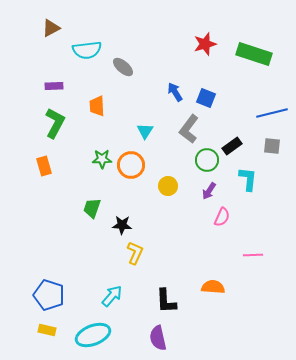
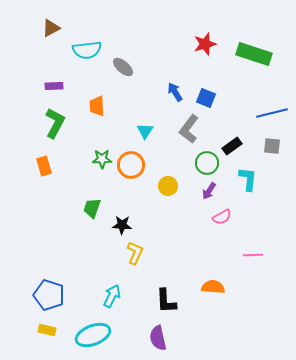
green circle: moved 3 px down
pink semicircle: rotated 36 degrees clockwise
cyan arrow: rotated 15 degrees counterclockwise
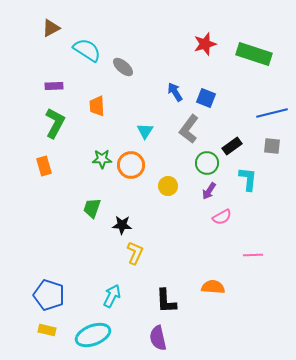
cyan semicircle: rotated 140 degrees counterclockwise
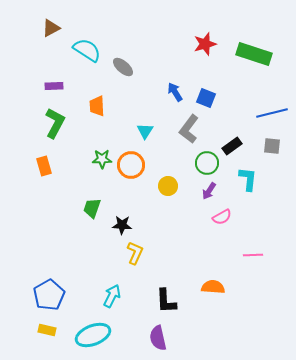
blue pentagon: rotated 24 degrees clockwise
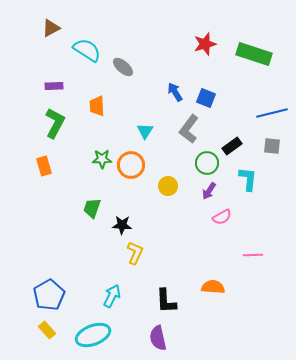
yellow rectangle: rotated 36 degrees clockwise
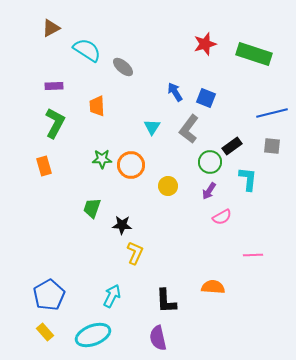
cyan triangle: moved 7 px right, 4 px up
green circle: moved 3 px right, 1 px up
yellow rectangle: moved 2 px left, 2 px down
